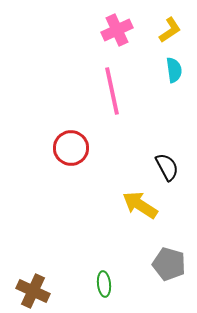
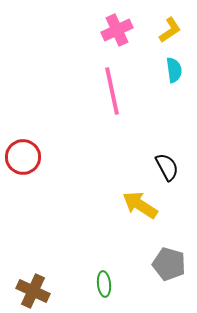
red circle: moved 48 px left, 9 px down
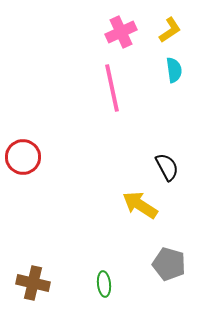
pink cross: moved 4 px right, 2 px down
pink line: moved 3 px up
brown cross: moved 8 px up; rotated 12 degrees counterclockwise
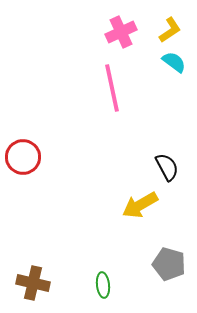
cyan semicircle: moved 8 px up; rotated 45 degrees counterclockwise
yellow arrow: rotated 63 degrees counterclockwise
green ellipse: moved 1 px left, 1 px down
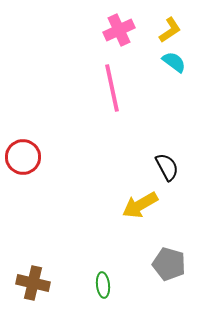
pink cross: moved 2 px left, 2 px up
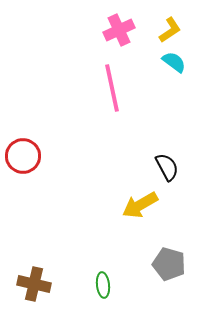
red circle: moved 1 px up
brown cross: moved 1 px right, 1 px down
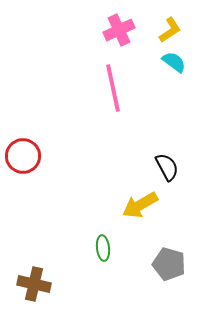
pink line: moved 1 px right
green ellipse: moved 37 px up
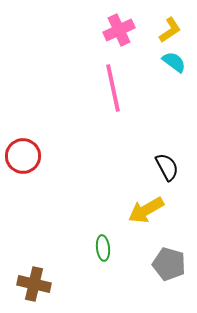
yellow arrow: moved 6 px right, 5 px down
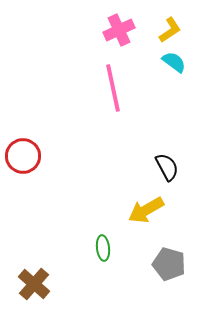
brown cross: rotated 28 degrees clockwise
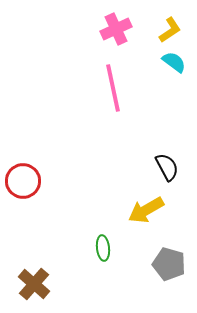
pink cross: moved 3 px left, 1 px up
red circle: moved 25 px down
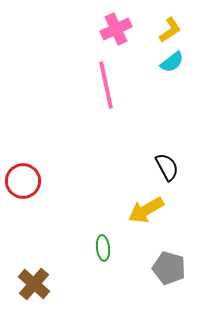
cyan semicircle: moved 2 px left; rotated 105 degrees clockwise
pink line: moved 7 px left, 3 px up
gray pentagon: moved 4 px down
